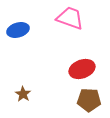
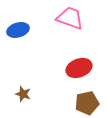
red ellipse: moved 3 px left, 1 px up
brown star: rotated 14 degrees counterclockwise
brown pentagon: moved 2 px left, 3 px down; rotated 15 degrees counterclockwise
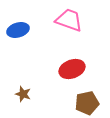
pink trapezoid: moved 1 px left, 2 px down
red ellipse: moved 7 px left, 1 px down
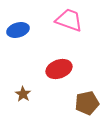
red ellipse: moved 13 px left
brown star: rotated 14 degrees clockwise
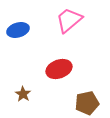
pink trapezoid: rotated 60 degrees counterclockwise
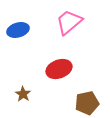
pink trapezoid: moved 2 px down
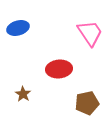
pink trapezoid: moved 21 px right, 11 px down; rotated 96 degrees clockwise
blue ellipse: moved 2 px up
red ellipse: rotated 15 degrees clockwise
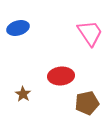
red ellipse: moved 2 px right, 7 px down
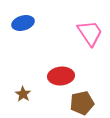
blue ellipse: moved 5 px right, 5 px up
brown pentagon: moved 5 px left
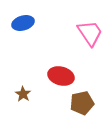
red ellipse: rotated 20 degrees clockwise
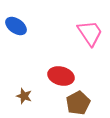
blue ellipse: moved 7 px left, 3 px down; rotated 50 degrees clockwise
brown star: moved 1 px right, 2 px down; rotated 14 degrees counterclockwise
brown pentagon: moved 4 px left; rotated 15 degrees counterclockwise
